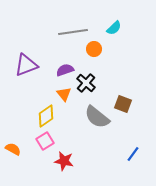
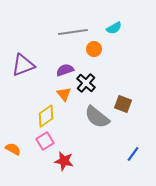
cyan semicircle: rotated 14 degrees clockwise
purple triangle: moved 3 px left
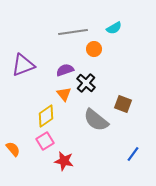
gray semicircle: moved 1 px left, 3 px down
orange semicircle: rotated 21 degrees clockwise
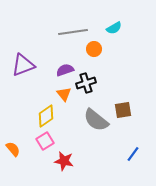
black cross: rotated 30 degrees clockwise
brown square: moved 6 px down; rotated 30 degrees counterclockwise
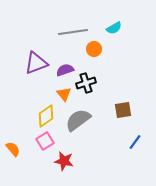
purple triangle: moved 13 px right, 2 px up
gray semicircle: moved 18 px left; rotated 104 degrees clockwise
blue line: moved 2 px right, 12 px up
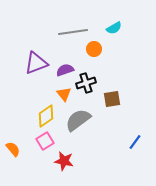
brown square: moved 11 px left, 11 px up
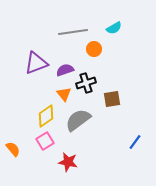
red star: moved 4 px right, 1 px down
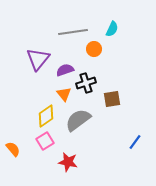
cyan semicircle: moved 2 px left, 1 px down; rotated 35 degrees counterclockwise
purple triangle: moved 2 px right, 4 px up; rotated 30 degrees counterclockwise
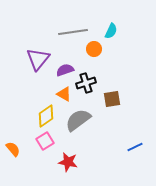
cyan semicircle: moved 1 px left, 2 px down
orange triangle: rotated 21 degrees counterclockwise
blue line: moved 5 px down; rotated 28 degrees clockwise
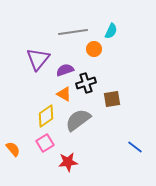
pink square: moved 2 px down
blue line: rotated 63 degrees clockwise
red star: rotated 18 degrees counterclockwise
